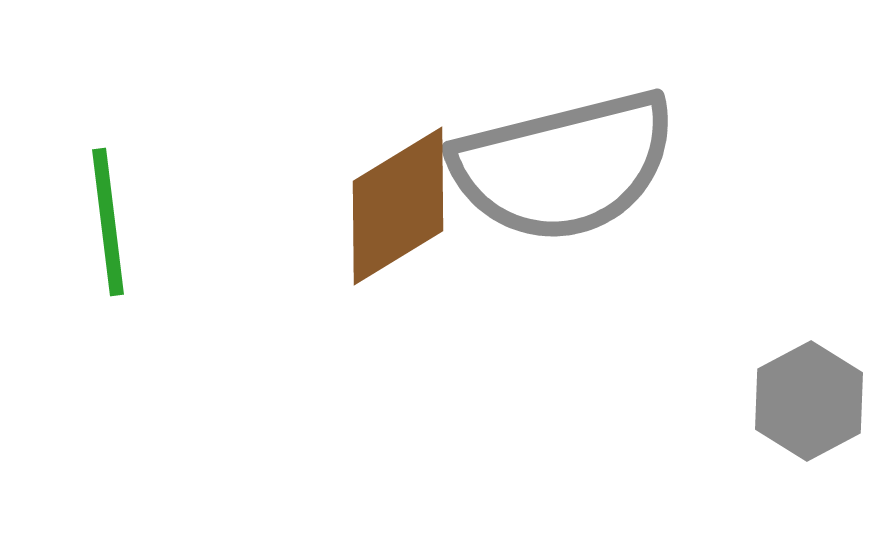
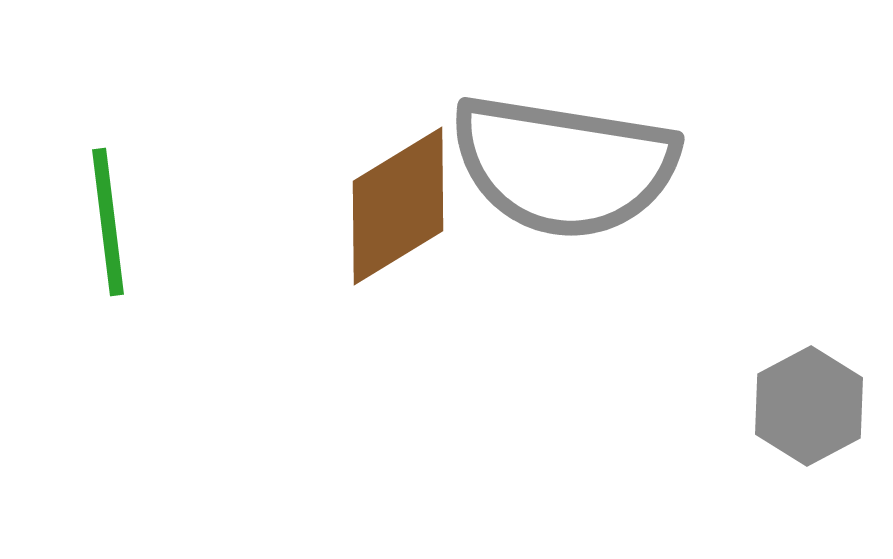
gray semicircle: rotated 23 degrees clockwise
gray hexagon: moved 5 px down
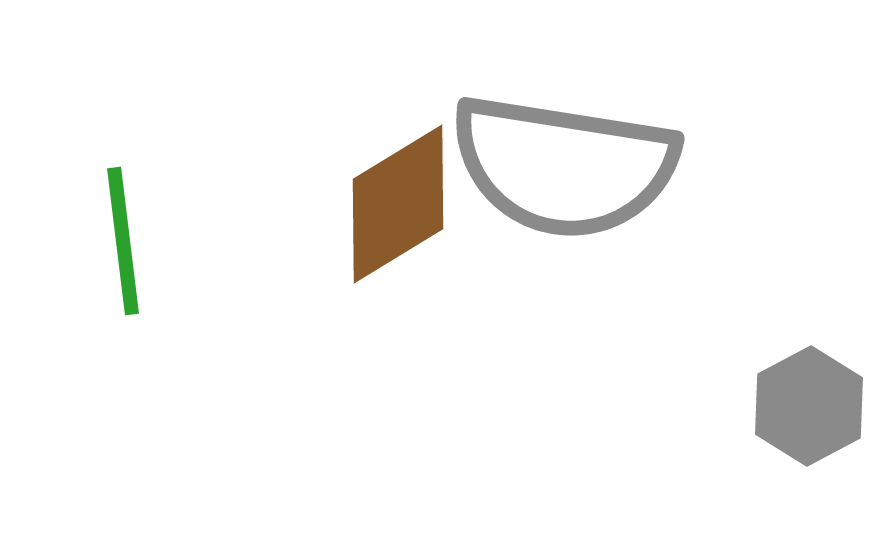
brown diamond: moved 2 px up
green line: moved 15 px right, 19 px down
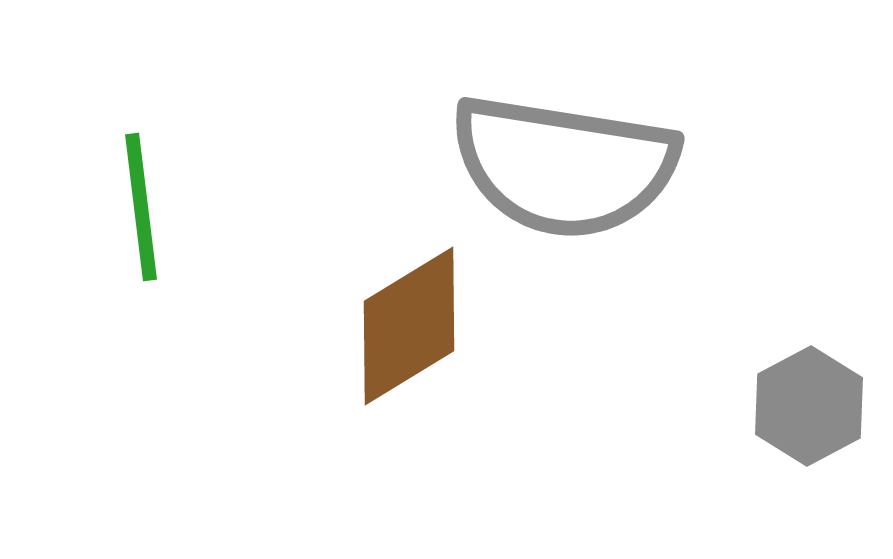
brown diamond: moved 11 px right, 122 px down
green line: moved 18 px right, 34 px up
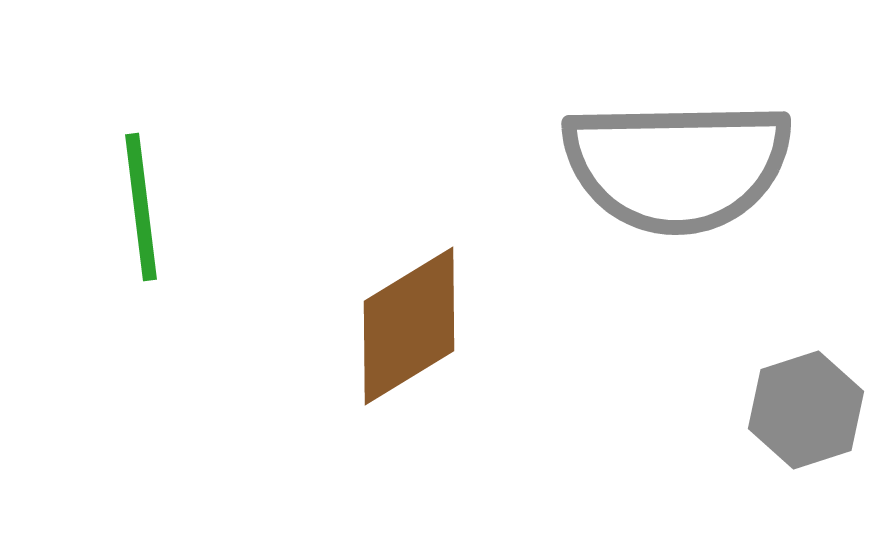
gray semicircle: moved 113 px right; rotated 10 degrees counterclockwise
gray hexagon: moved 3 px left, 4 px down; rotated 10 degrees clockwise
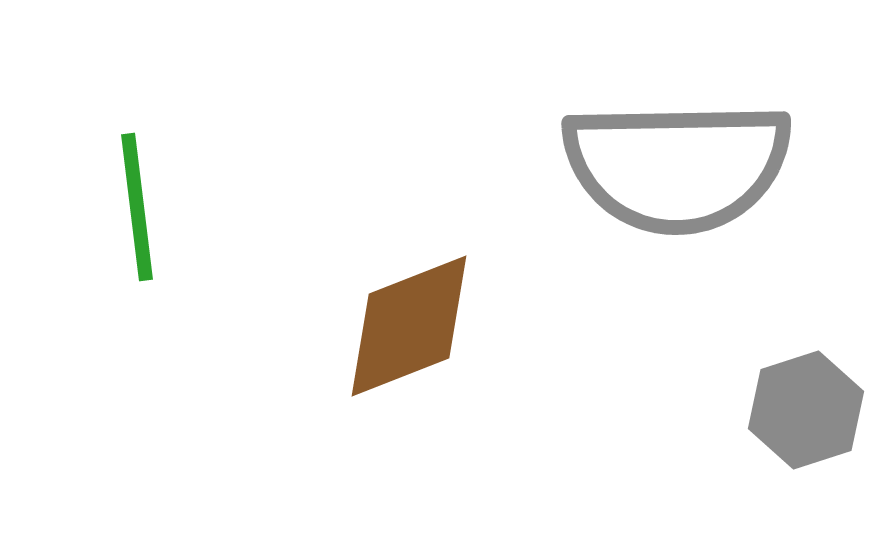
green line: moved 4 px left
brown diamond: rotated 10 degrees clockwise
